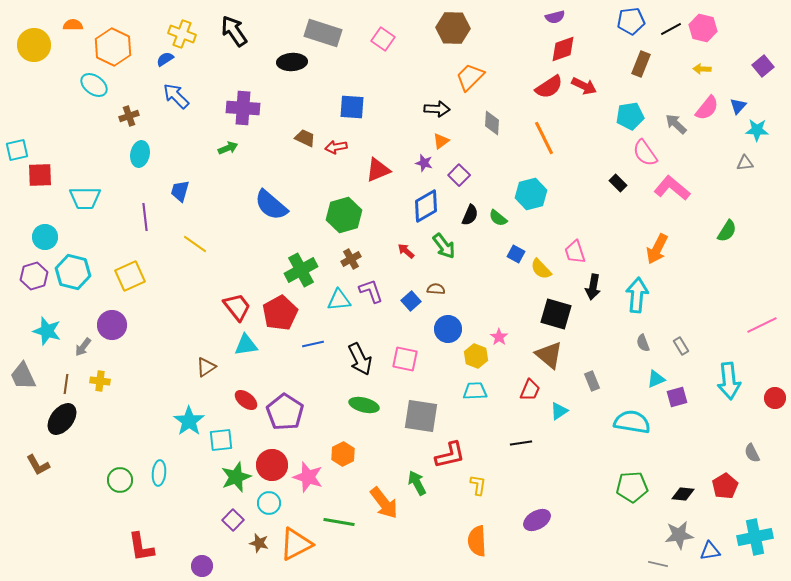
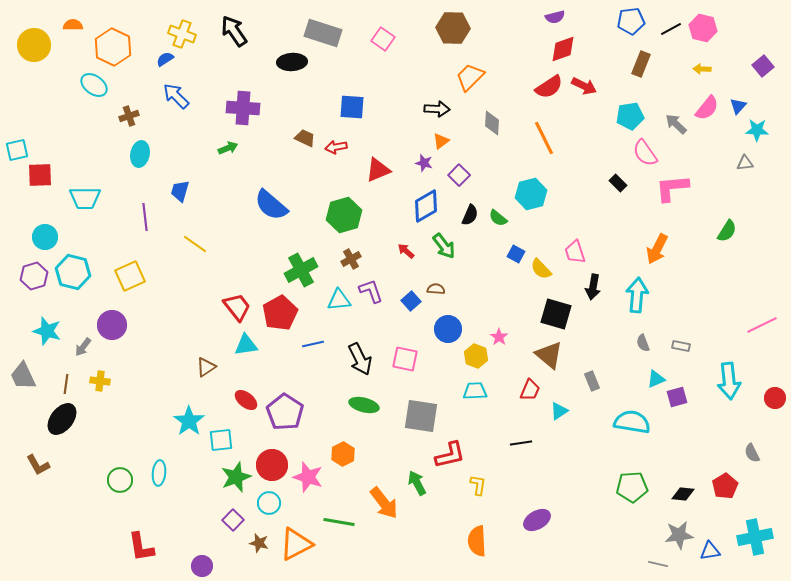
pink L-shape at (672, 188): rotated 45 degrees counterclockwise
gray rectangle at (681, 346): rotated 48 degrees counterclockwise
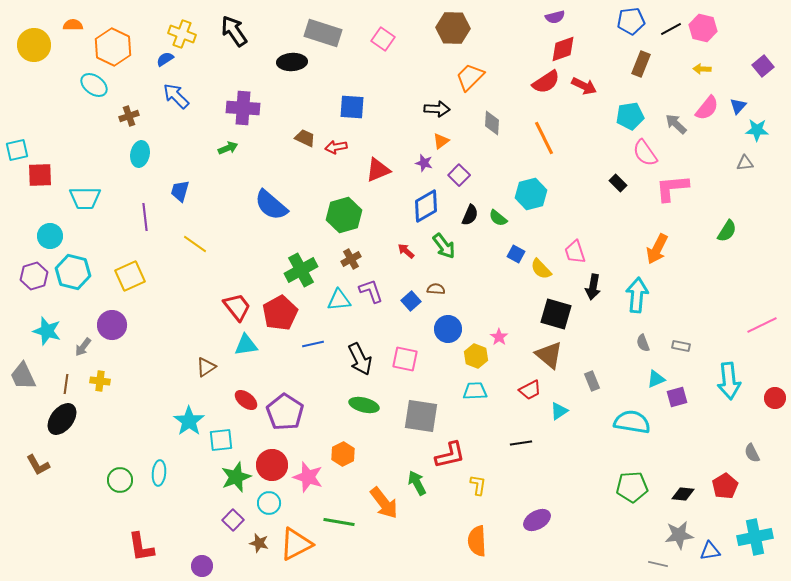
red semicircle at (549, 87): moved 3 px left, 5 px up
cyan circle at (45, 237): moved 5 px right, 1 px up
red trapezoid at (530, 390): rotated 40 degrees clockwise
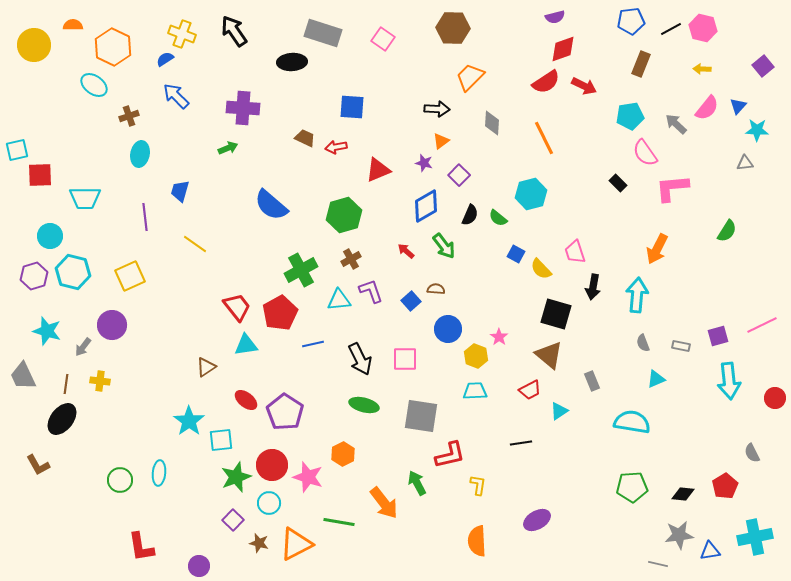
pink square at (405, 359): rotated 12 degrees counterclockwise
purple square at (677, 397): moved 41 px right, 61 px up
purple circle at (202, 566): moved 3 px left
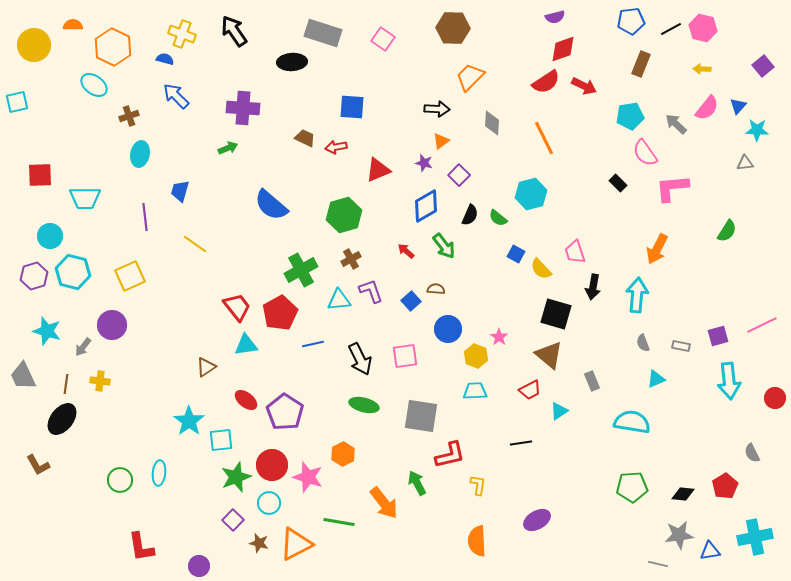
blue semicircle at (165, 59): rotated 48 degrees clockwise
cyan square at (17, 150): moved 48 px up
pink square at (405, 359): moved 3 px up; rotated 8 degrees counterclockwise
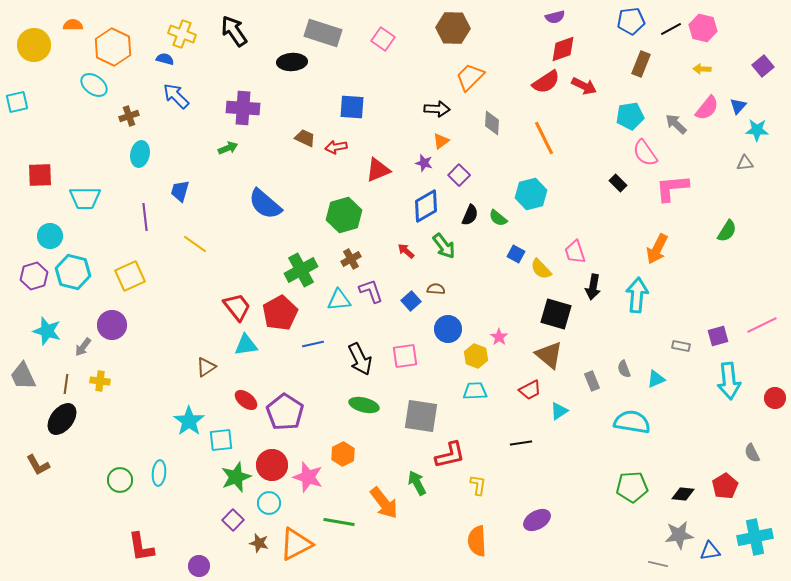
blue semicircle at (271, 205): moved 6 px left, 1 px up
gray semicircle at (643, 343): moved 19 px left, 26 px down
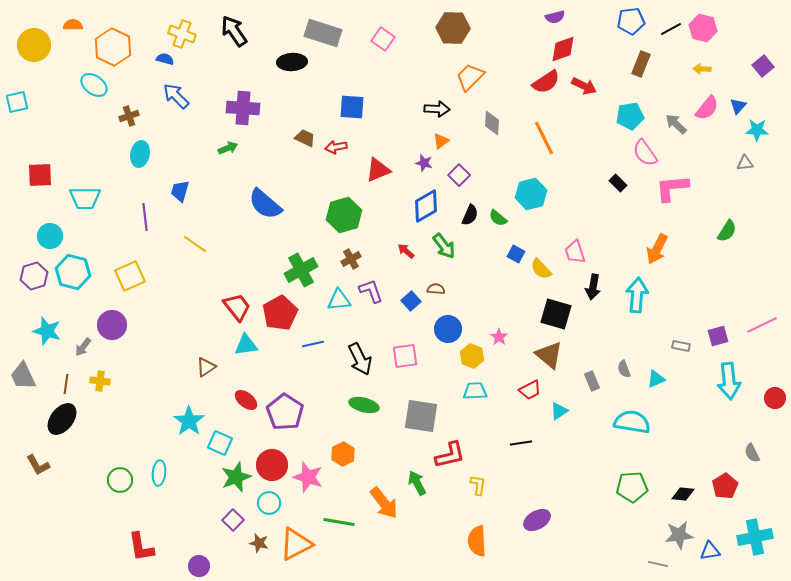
yellow hexagon at (476, 356): moved 4 px left
cyan square at (221, 440): moved 1 px left, 3 px down; rotated 30 degrees clockwise
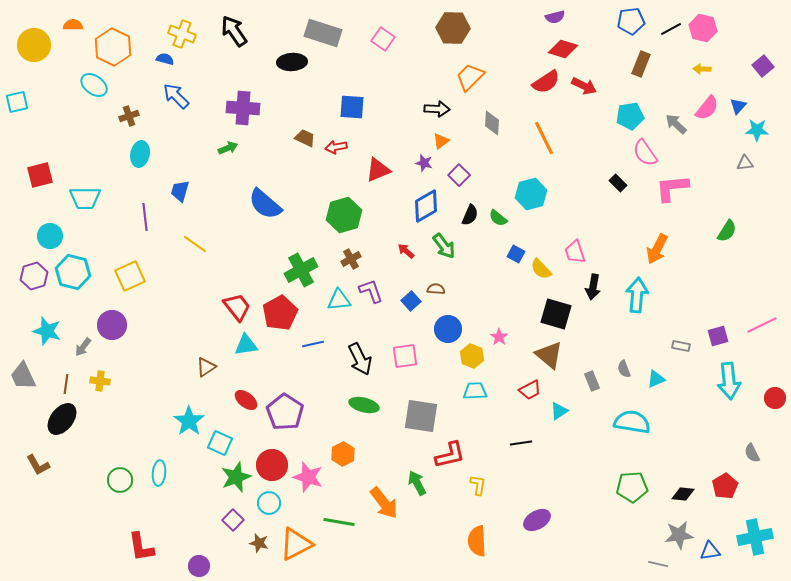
red diamond at (563, 49): rotated 36 degrees clockwise
red square at (40, 175): rotated 12 degrees counterclockwise
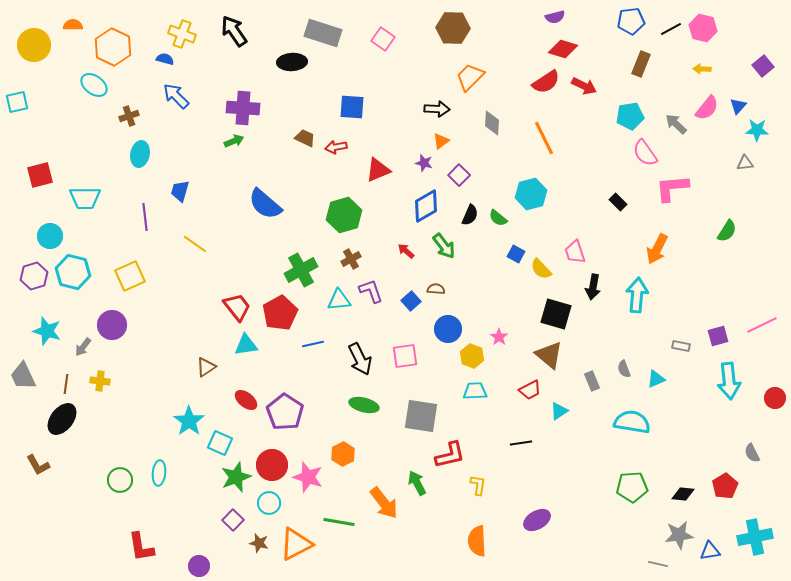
green arrow at (228, 148): moved 6 px right, 7 px up
black rectangle at (618, 183): moved 19 px down
